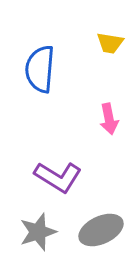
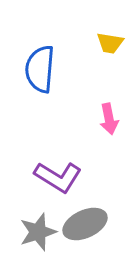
gray ellipse: moved 16 px left, 6 px up
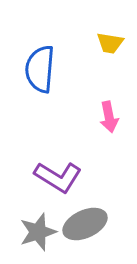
pink arrow: moved 2 px up
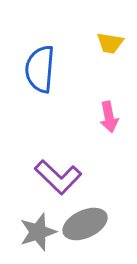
purple L-shape: rotated 12 degrees clockwise
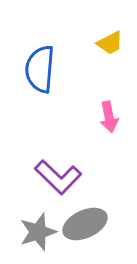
yellow trapezoid: rotated 36 degrees counterclockwise
